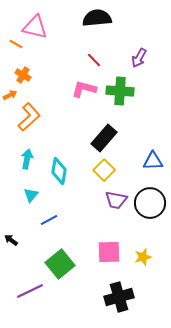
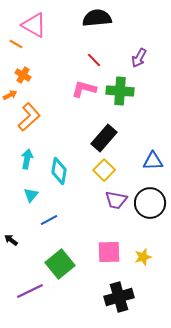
pink triangle: moved 1 px left, 2 px up; rotated 16 degrees clockwise
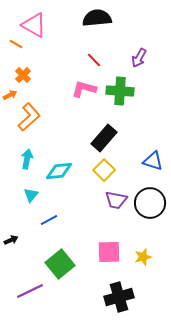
orange cross: rotated 14 degrees clockwise
blue triangle: rotated 20 degrees clockwise
cyan diamond: rotated 76 degrees clockwise
black arrow: rotated 120 degrees clockwise
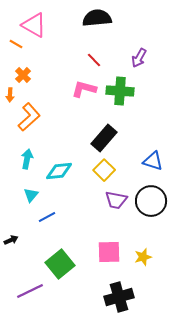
orange arrow: rotated 120 degrees clockwise
black circle: moved 1 px right, 2 px up
blue line: moved 2 px left, 3 px up
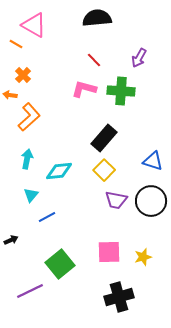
green cross: moved 1 px right
orange arrow: rotated 96 degrees clockwise
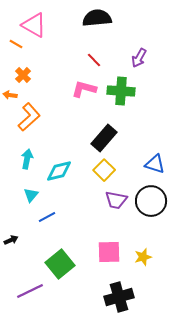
blue triangle: moved 2 px right, 3 px down
cyan diamond: rotated 8 degrees counterclockwise
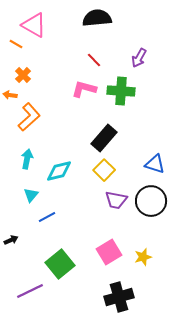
pink square: rotated 30 degrees counterclockwise
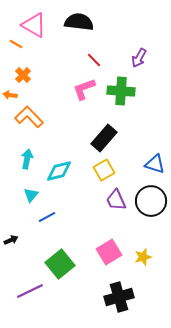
black semicircle: moved 18 px left, 4 px down; rotated 12 degrees clockwise
pink L-shape: rotated 35 degrees counterclockwise
orange L-shape: rotated 92 degrees counterclockwise
yellow square: rotated 15 degrees clockwise
purple trapezoid: rotated 55 degrees clockwise
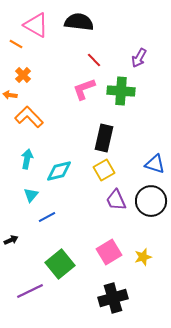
pink triangle: moved 2 px right
black rectangle: rotated 28 degrees counterclockwise
black cross: moved 6 px left, 1 px down
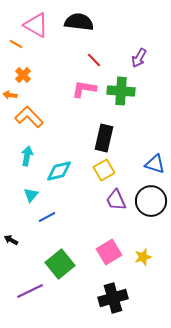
pink L-shape: rotated 30 degrees clockwise
cyan arrow: moved 3 px up
black arrow: rotated 128 degrees counterclockwise
